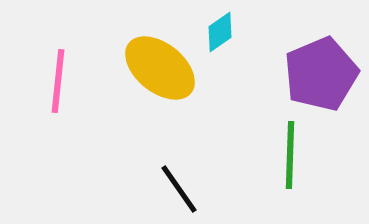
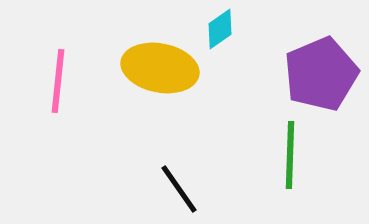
cyan diamond: moved 3 px up
yellow ellipse: rotated 28 degrees counterclockwise
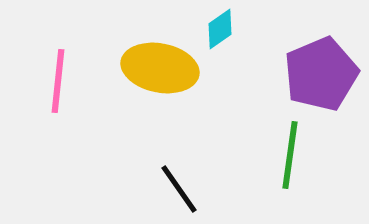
green line: rotated 6 degrees clockwise
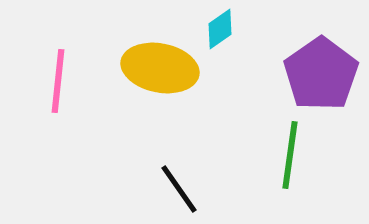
purple pentagon: rotated 12 degrees counterclockwise
